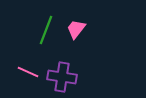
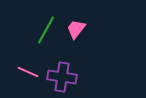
green line: rotated 8 degrees clockwise
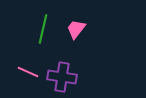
green line: moved 3 px left, 1 px up; rotated 16 degrees counterclockwise
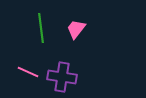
green line: moved 2 px left, 1 px up; rotated 20 degrees counterclockwise
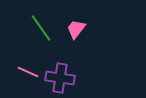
green line: rotated 28 degrees counterclockwise
purple cross: moved 2 px left, 1 px down
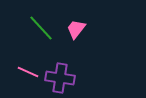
green line: rotated 8 degrees counterclockwise
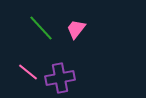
pink line: rotated 15 degrees clockwise
purple cross: rotated 20 degrees counterclockwise
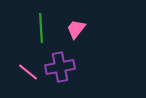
green line: rotated 40 degrees clockwise
purple cross: moved 11 px up
